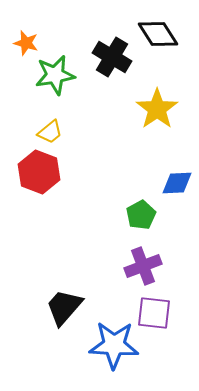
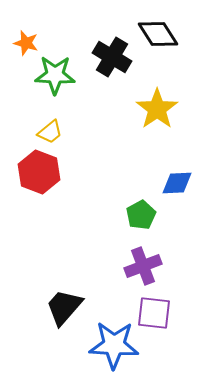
green star: rotated 12 degrees clockwise
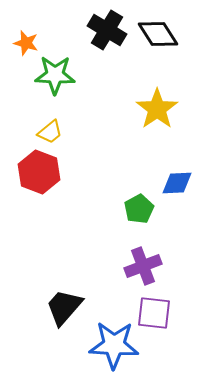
black cross: moved 5 px left, 27 px up
green pentagon: moved 2 px left, 6 px up
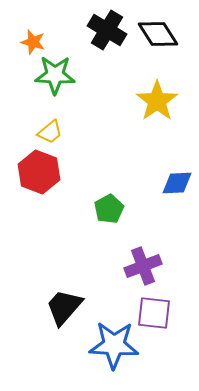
orange star: moved 7 px right, 1 px up
yellow star: moved 8 px up
green pentagon: moved 30 px left
